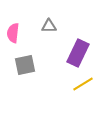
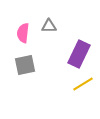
pink semicircle: moved 10 px right
purple rectangle: moved 1 px right, 1 px down
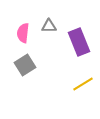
purple rectangle: moved 12 px up; rotated 48 degrees counterclockwise
gray square: rotated 20 degrees counterclockwise
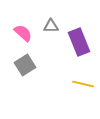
gray triangle: moved 2 px right
pink semicircle: rotated 126 degrees clockwise
yellow line: rotated 45 degrees clockwise
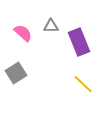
gray square: moved 9 px left, 8 px down
yellow line: rotated 30 degrees clockwise
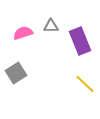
pink semicircle: rotated 60 degrees counterclockwise
purple rectangle: moved 1 px right, 1 px up
yellow line: moved 2 px right
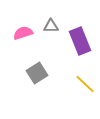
gray square: moved 21 px right
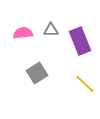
gray triangle: moved 4 px down
pink semicircle: rotated 12 degrees clockwise
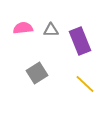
pink semicircle: moved 5 px up
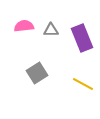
pink semicircle: moved 1 px right, 2 px up
purple rectangle: moved 2 px right, 3 px up
yellow line: moved 2 px left; rotated 15 degrees counterclockwise
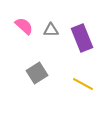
pink semicircle: rotated 48 degrees clockwise
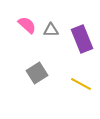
pink semicircle: moved 3 px right, 1 px up
purple rectangle: moved 1 px down
yellow line: moved 2 px left
